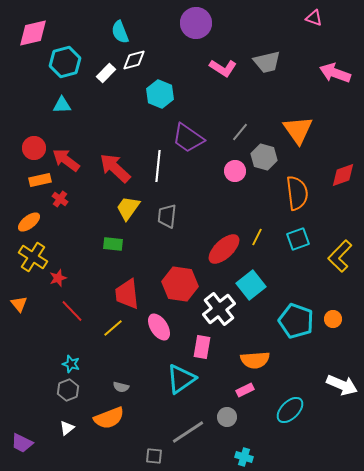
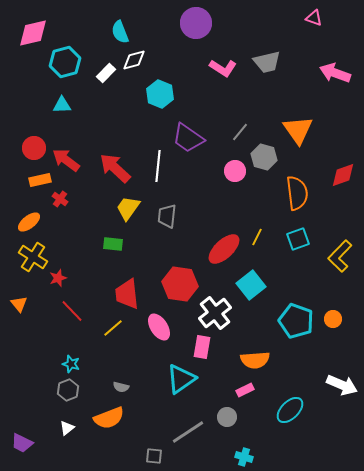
white cross at (219, 309): moved 4 px left, 4 px down
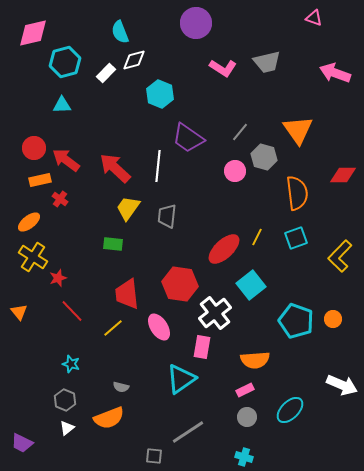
red diamond at (343, 175): rotated 20 degrees clockwise
cyan square at (298, 239): moved 2 px left, 1 px up
orange triangle at (19, 304): moved 8 px down
gray hexagon at (68, 390): moved 3 px left, 10 px down; rotated 15 degrees counterclockwise
gray circle at (227, 417): moved 20 px right
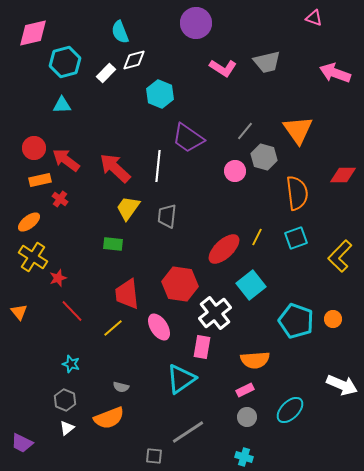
gray line at (240, 132): moved 5 px right, 1 px up
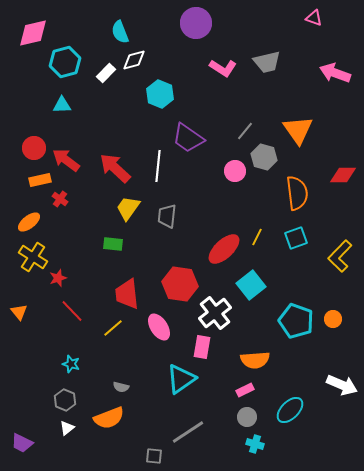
cyan cross at (244, 457): moved 11 px right, 13 px up
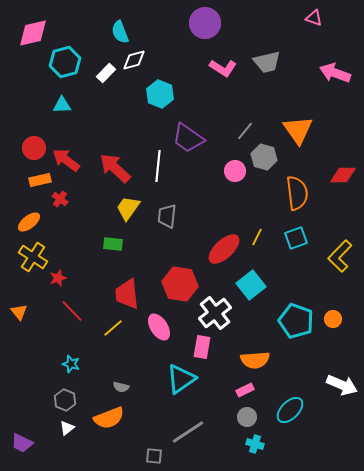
purple circle at (196, 23): moved 9 px right
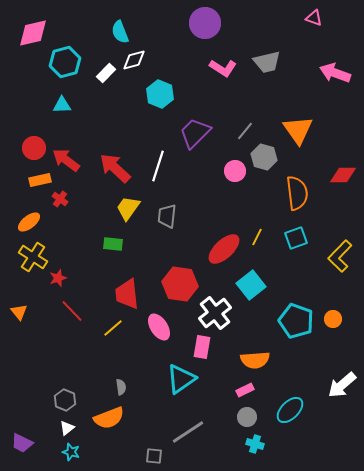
purple trapezoid at (188, 138): moved 7 px right, 5 px up; rotated 100 degrees clockwise
white line at (158, 166): rotated 12 degrees clockwise
cyan star at (71, 364): moved 88 px down
white arrow at (342, 385): rotated 116 degrees clockwise
gray semicircle at (121, 387): rotated 112 degrees counterclockwise
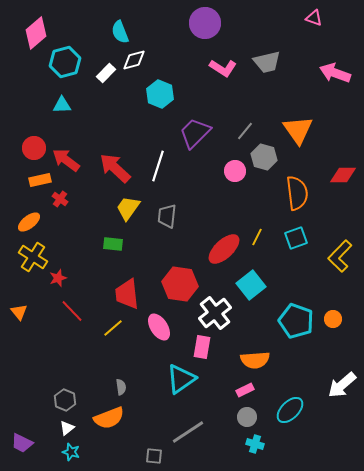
pink diamond at (33, 33): moved 3 px right; rotated 28 degrees counterclockwise
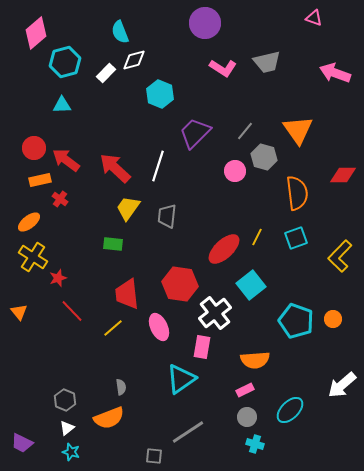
pink ellipse at (159, 327): rotated 8 degrees clockwise
